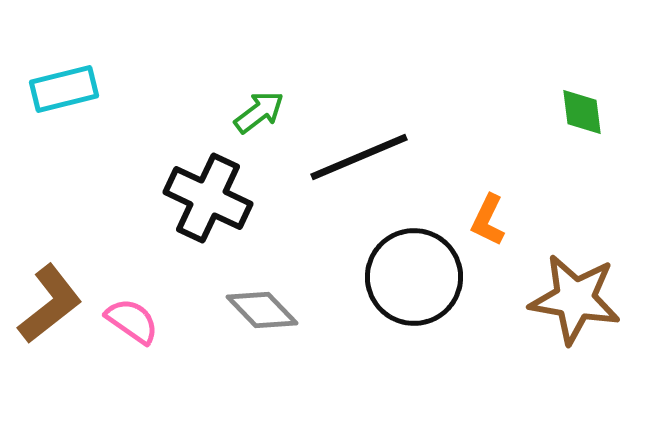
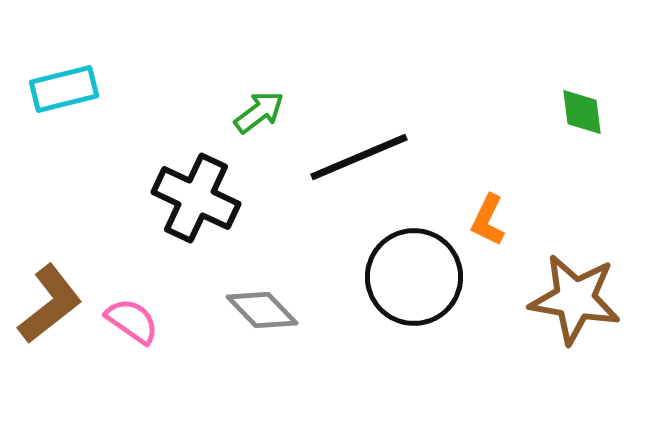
black cross: moved 12 px left
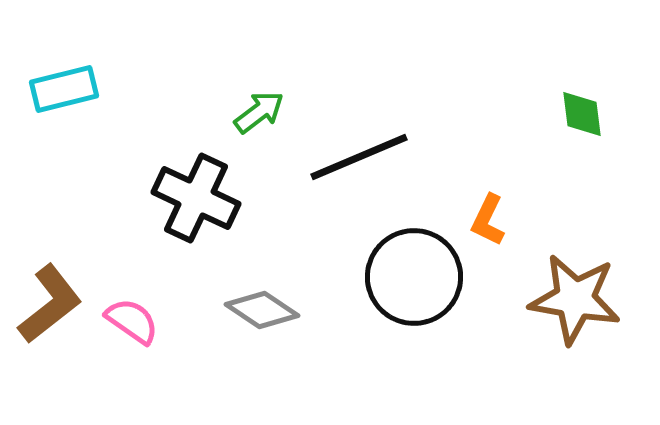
green diamond: moved 2 px down
gray diamond: rotated 12 degrees counterclockwise
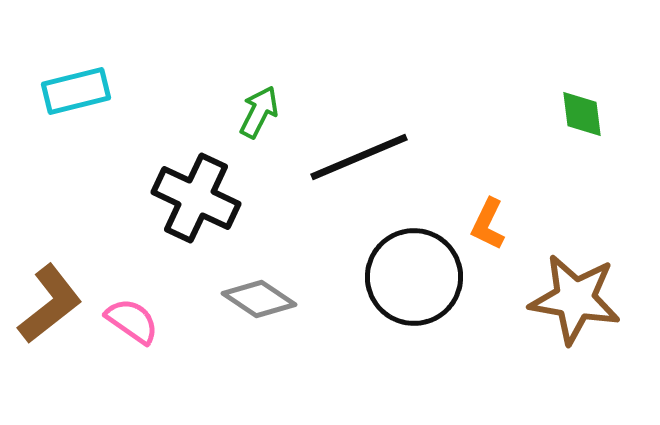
cyan rectangle: moved 12 px right, 2 px down
green arrow: rotated 26 degrees counterclockwise
orange L-shape: moved 4 px down
gray diamond: moved 3 px left, 11 px up
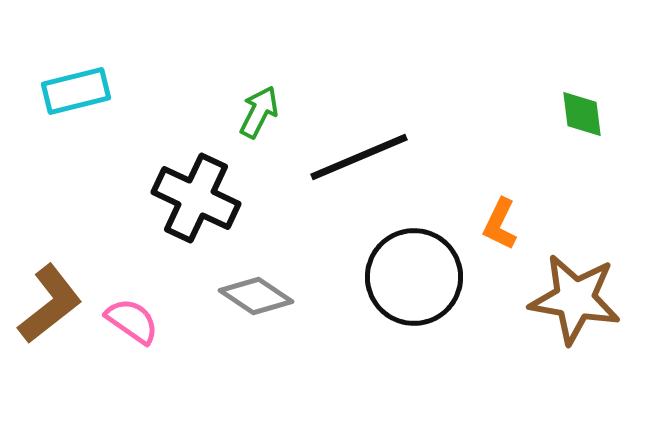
orange L-shape: moved 12 px right
gray diamond: moved 3 px left, 3 px up
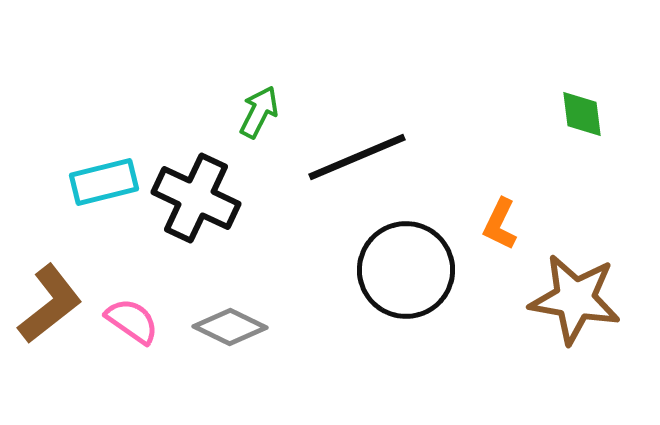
cyan rectangle: moved 28 px right, 91 px down
black line: moved 2 px left
black circle: moved 8 px left, 7 px up
gray diamond: moved 26 px left, 31 px down; rotated 8 degrees counterclockwise
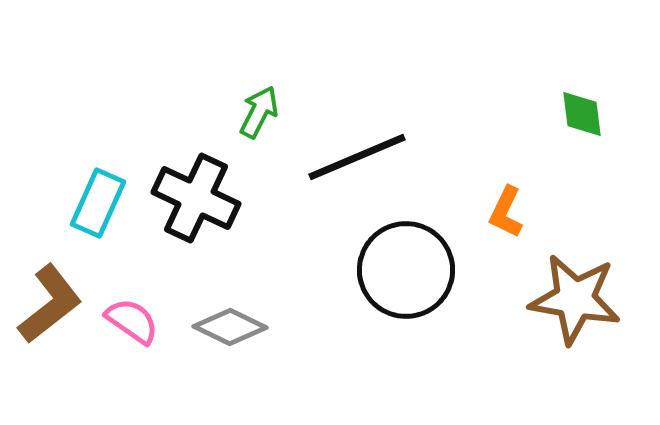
cyan rectangle: moved 6 px left, 21 px down; rotated 52 degrees counterclockwise
orange L-shape: moved 6 px right, 12 px up
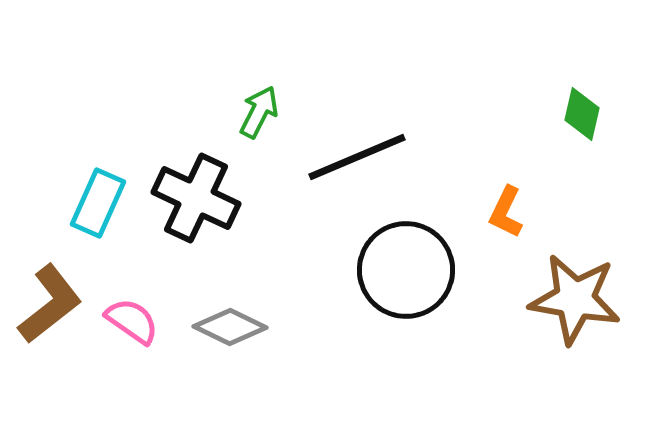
green diamond: rotated 20 degrees clockwise
